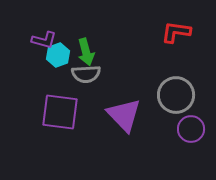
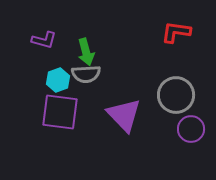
cyan hexagon: moved 25 px down
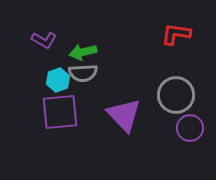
red L-shape: moved 2 px down
purple L-shape: rotated 15 degrees clockwise
green arrow: moved 3 px left; rotated 92 degrees clockwise
gray semicircle: moved 3 px left, 1 px up
purple square: rotated 12 degrees counterclockwise
purple circle: moved 1 px left, 1 px up
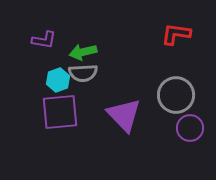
purple L-shape: rotated 20 degrees counterclockwise
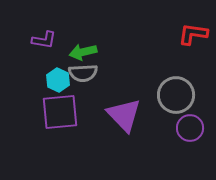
red L-shape: moved 17 px right
cyan hexagon: rotated 15 degrees counterclockwise
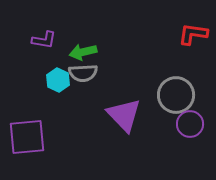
purple square: moved 33 px left, 25 px down
purple circle: moved 4 px up
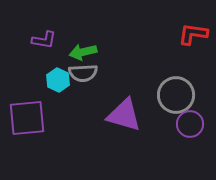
purple triangle: rotated 30 degrees counterclockwise
purple square: moved 19 px up
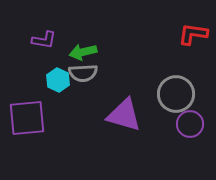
gray circle: moved 1 px up
